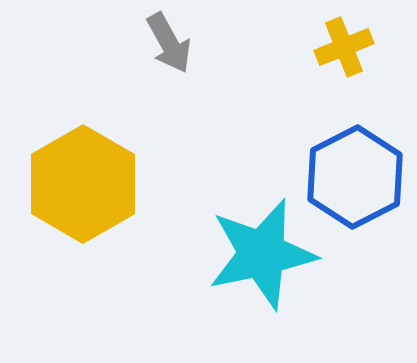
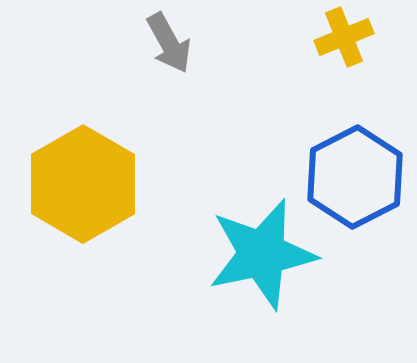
yellow cross: moved 10 px up
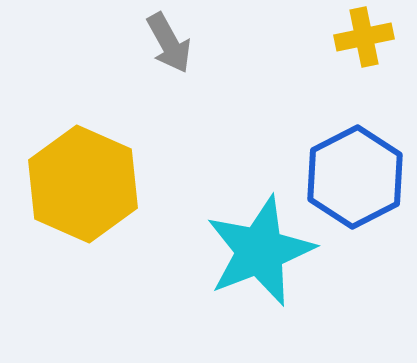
yellow cross: moved 20 px right; rotated 10 degrees clockwise
yellow hexagon: rotated 6 degrees counterclockwise
cyan star: moved 2 px left, 3 px up; rotated 9 degrees counterclockwise
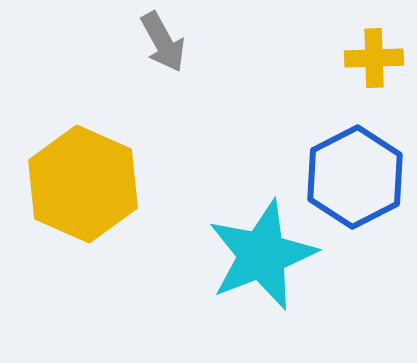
yellow cross: moved 10 px right, 21 px down; rotated 10 degrees clockwise
gray arrow: moved 6 px left, 1 px up
cyan star: moved 2 px right, 4 px down
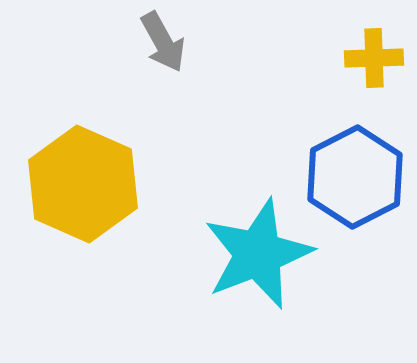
cyan star: moved 4 px left, 1 px up
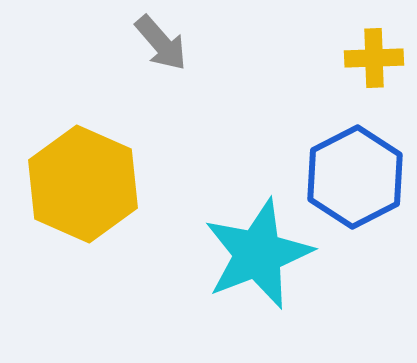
gray arrow: moved 2 px left, 1 px down; rotated 12 degrees counterclockwise
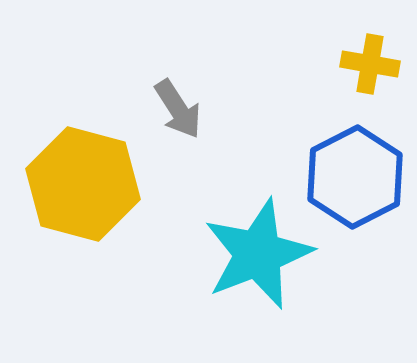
gray arrow: moved 17 px right, 66 px down; rotated 8 degrees clockwise
yellow cross: moved 4 px left, 6 px down; rotated 12 degrees clockwise
yellow hexagon: rotated 9 degrees counterclockwise
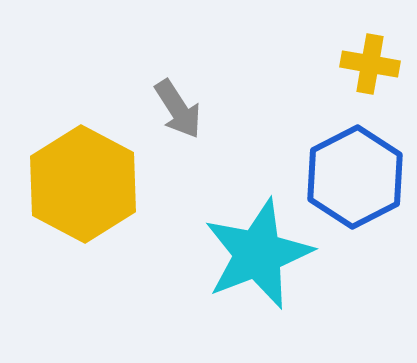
yellow hexagon: rotated 13 degrees clockwise
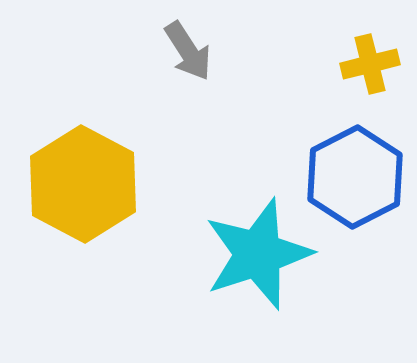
yellow cross: rotated 24 degrees counterclockwise
gray arrow: moved 10 px right, 58 px up
cyan star: rotated 3 degrees clockwise
